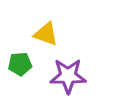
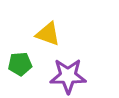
yellow triangle: moved 2 px right
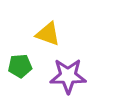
green pentagon: moved 2 px down
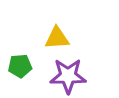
yellow triangle: moved 9 px right, 4 px down; rotated 24 degrees counterclockwise
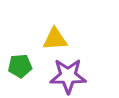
yellow triangle: moved 2 px left, 1 px down
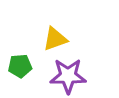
yellow triangle: rotated 16 degrees counterclockwise
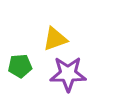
purple star: moved 2 px up
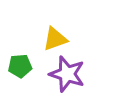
purple star: moved 1 px left; rotated 18 degrees clockwise
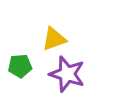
yellow triangle: moved 1 px left
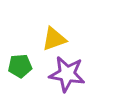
purple star: rotated 9 degrees counterclockwise
